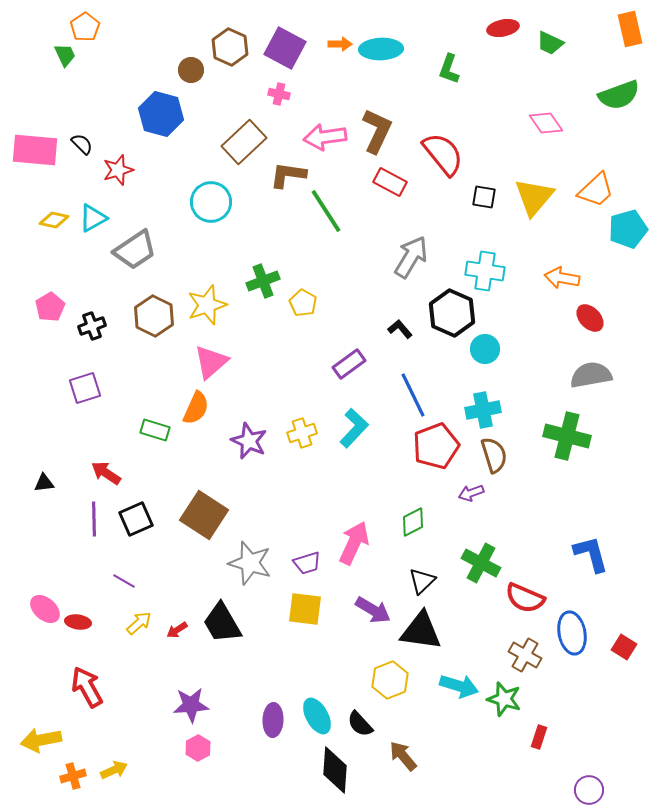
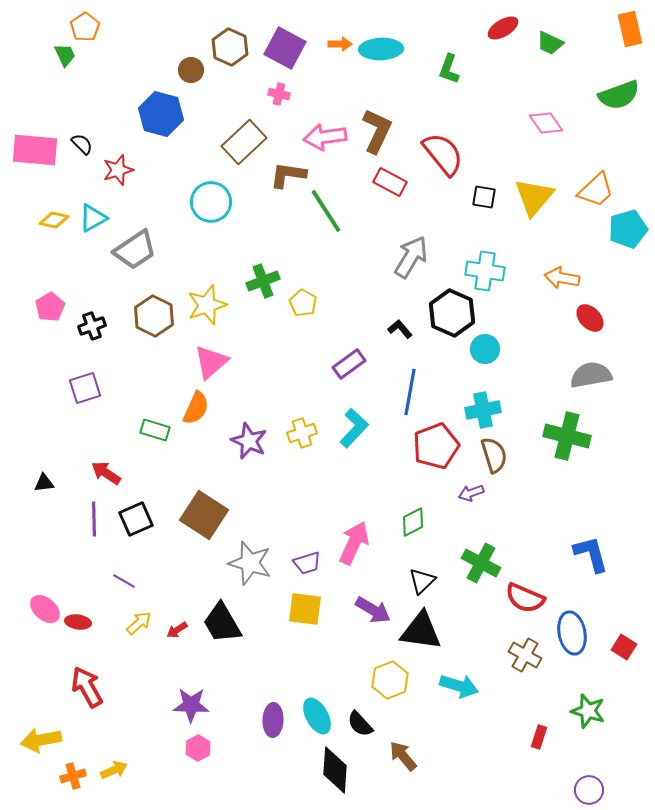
red ellipse at (503, 28): rotated 20 degrees counterclockwise
blue line at (413, 395): moved 3 px left, 3 px up; rotated 36 degrees clockwise
green star at (504, 699): moved 84 px right, 12 px down
purple star at (191, 705): rotated 6 degrees clockwise
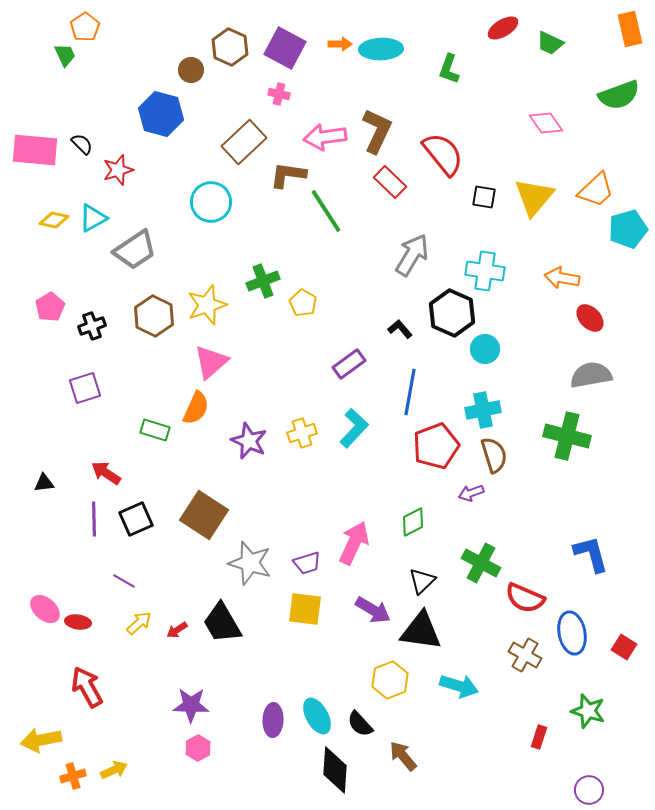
red rectangle at (390, 182): rotated 16 degrees clockwise
gray arrow at (411, 257): moved 1 px right, 2 px up
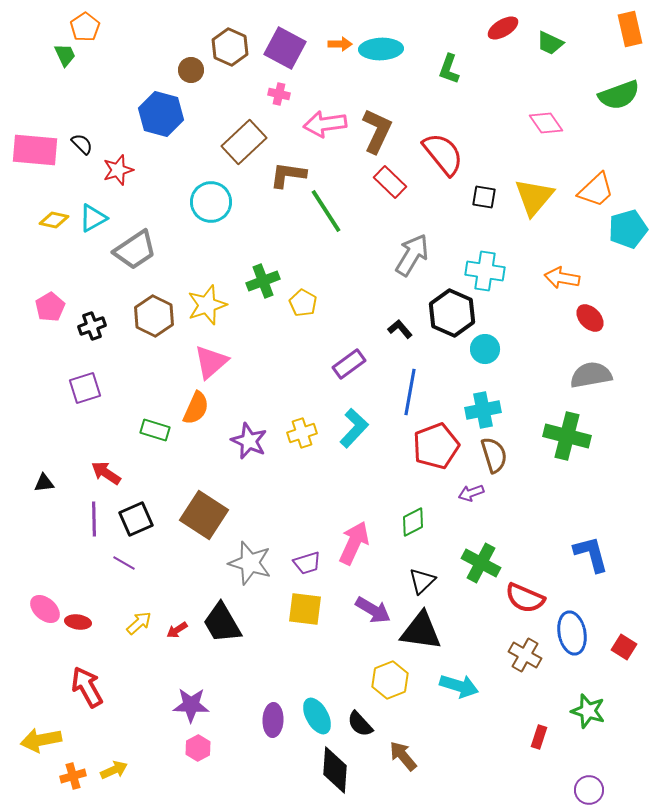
pink arrow at (325, 137): moved 13 px up
purple line at (124, 581): moved 18 px up
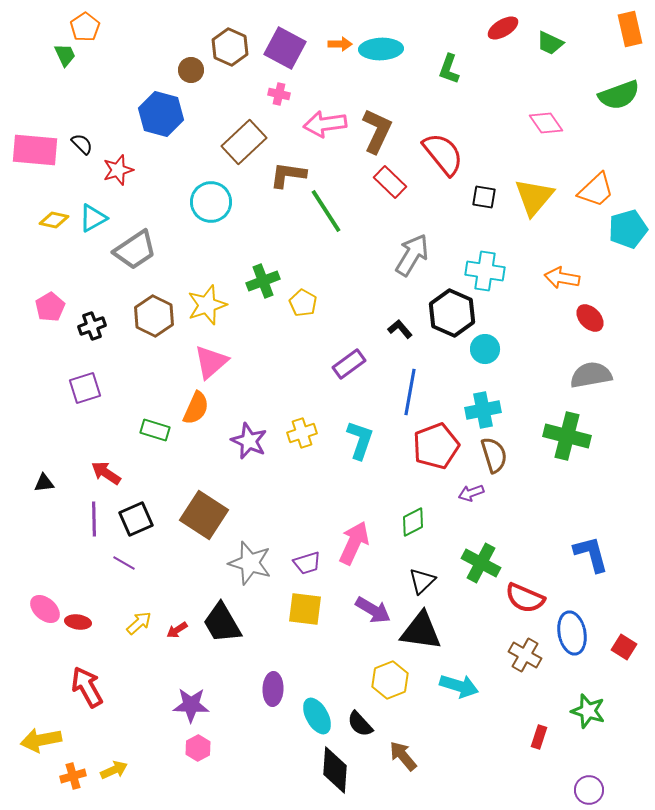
cyan L-shape at (354, 428): moved 6 px right, 12 px down; rotated 24 degrees counterclockwise
purple ellipse at (273, 720): moved 31 px up
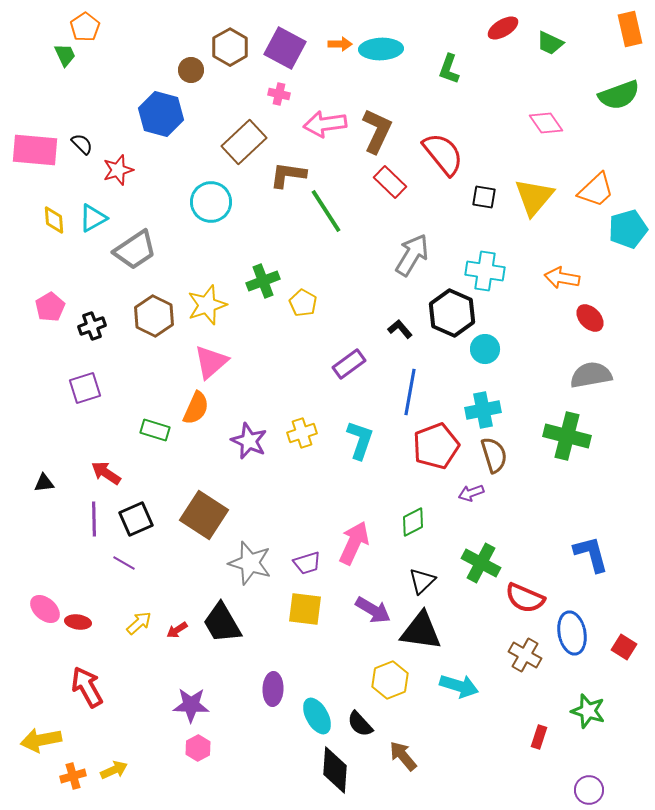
brown hexagon at (230, 47): rotated 6 degrees clockwise
yellow diamond at (54, 220): rotated 72 degrees clockwise
